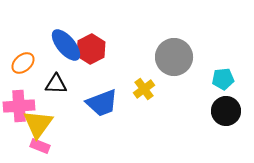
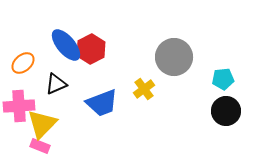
black triangle: rotated 25 degrees counterclockwise
yellow triangle: moved 4 px right; rotated 8 degrees clockwise
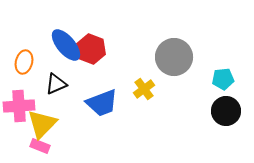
red hexagon: rotated 12 degrees counterclockwise
orange ellipse: moved 1 px right, 1 px up; rotated 35 degrees counterclockwise
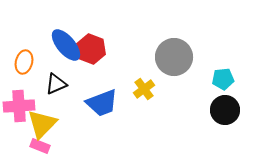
black circle: moved 1 px left, 1 px up
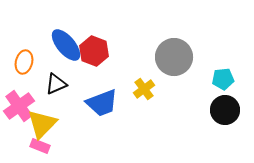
red hexagon: moved 3 px right, 2 px down
pink cross: rotated 32 degrees counterclockwise
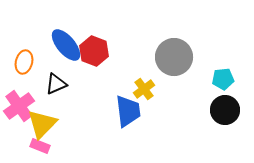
blue trapezoid: moved 26 px right, 8 px down; rotated 76 degrees counterclockwise
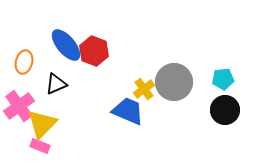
gray circle: moved 25 px down
blue trapezoid: rotated 60 degrees counterclockwise
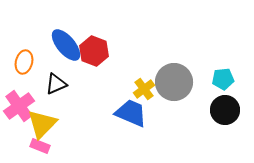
blue trapezoid: moved 3 px right, 2 px down
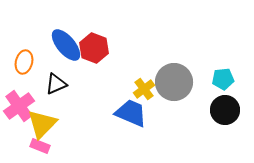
red hexagon: moved 3 px up
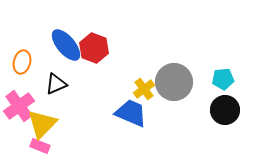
orange ellipse: moved 2 px left
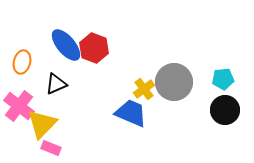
pink cross: rotated 16 degrees counterclockwise
pink rectangle: moved 11 px right, 2 px down
